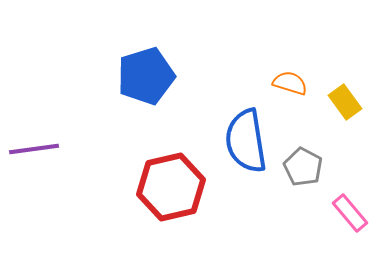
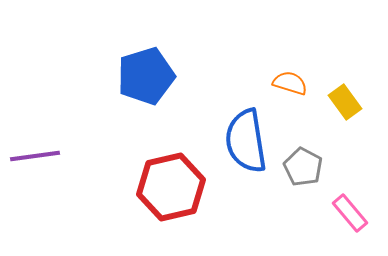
purple line: moved 1 px right, 7 px down
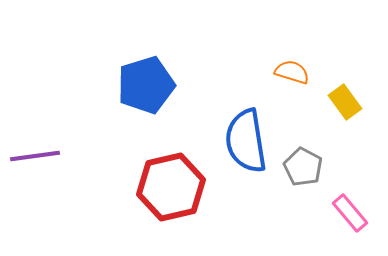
blue pentagon: moved 9 px down
orange semicircle: moved 2 px right, 11 px up
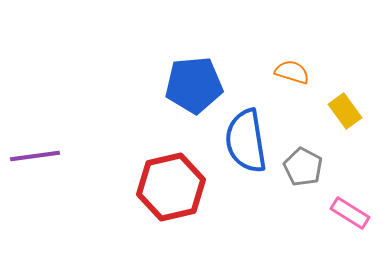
blue pentagon: moved 48 px right; rotated 12 degrees clockwise
yellow rectangle: moved 9 px down
pink rectangle: rotated 18 degrees counterclockwise
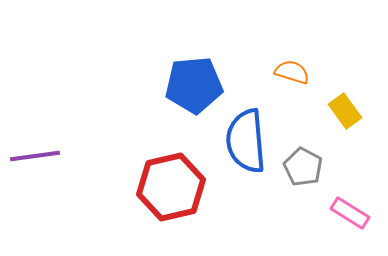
blue semicircle: rotated 4 degrees clockwise
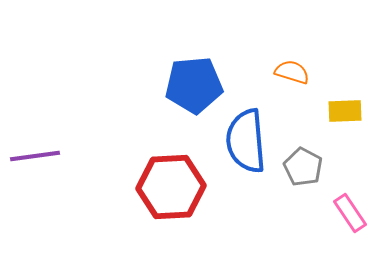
yellow rectangle: rotated 56 degrees counterclockwise
red hexagon: rotated 10 degrees clockwise
pink rectangle: rotated 24 degrees clockwise
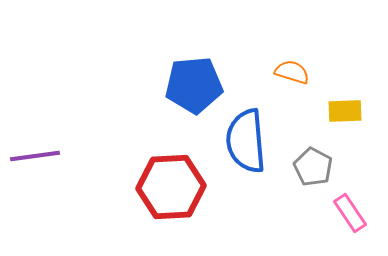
gray pentagon: moved 10 px right
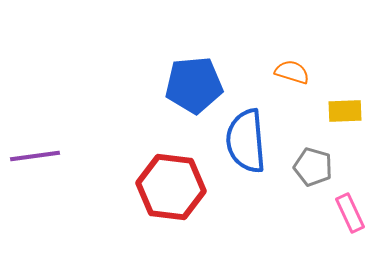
gray pentagon: rotated 12 degrees counterclockwise
red hexagon: rotated 10 degrees clockwise
pink rectangle: rotated 9 degrees clockwise
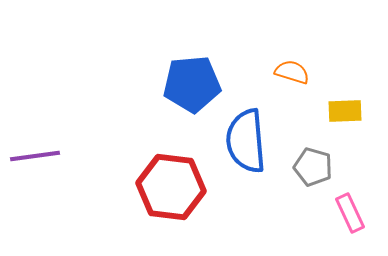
blue pentagon: moved 2 px left, 1 px up
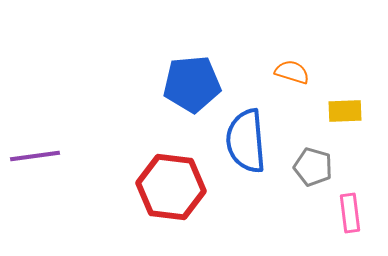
pink rectangle: rotated 18 degrees clockwise
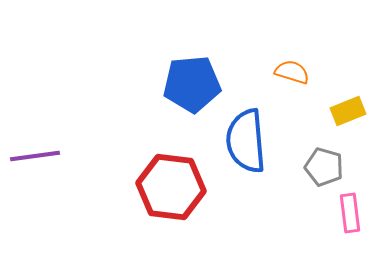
yellow rectangle: moved 3 px right; rotated 20 degrees counterclockwise
gray pentagon: moved 11 px right
